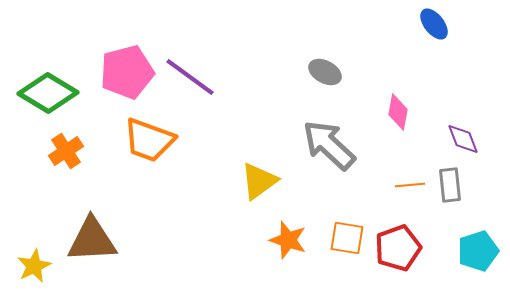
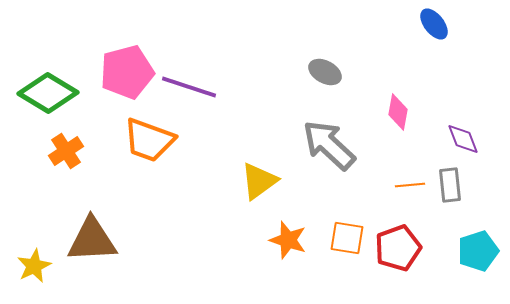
purple line: moved 1 px left, 10 px down; rotated 18 degrees counterclockwise
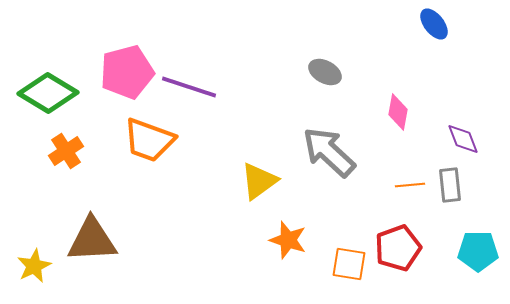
gray arrow: moved 7 px down
orange square: moved 2 px right, 26 px down
cyan pentagon: rotated 18 degrees clockwise
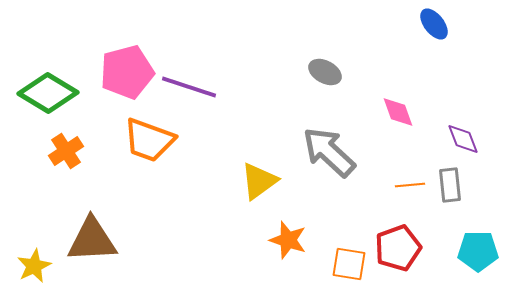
pink diamond: rotated 30 degrees counterclockwise
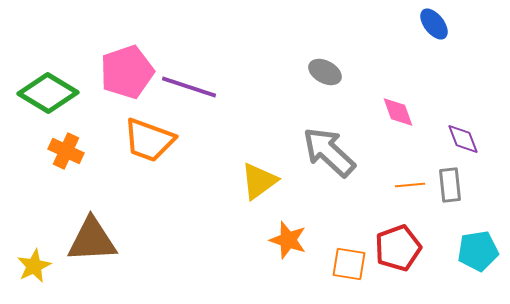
pink pentagon: rotated 4 degrees counterclockwise
orange cross: rotated 32 degrees counterclockwise
cyan pentagon: rotated 9 degrees counterclockwise
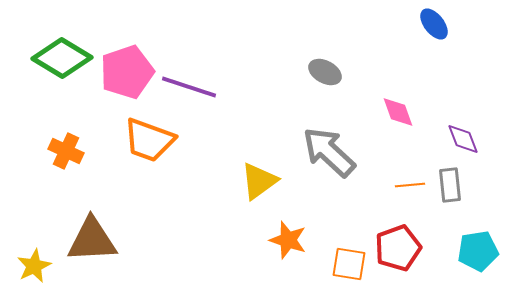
green diamond: moved 14 px right, 35 px up
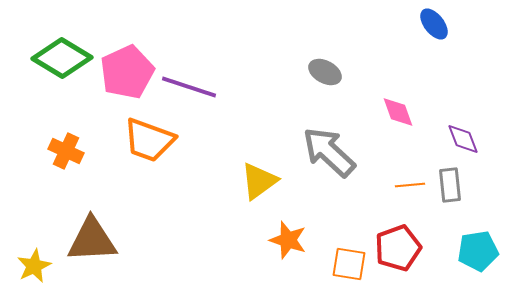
pink pentagon: rotated 6 degrees counterclockwise
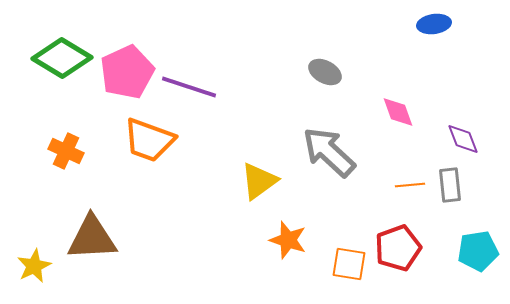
blue ellipse: rotated 60 degrees counterclockwise
brown triangle: moved 2 px up
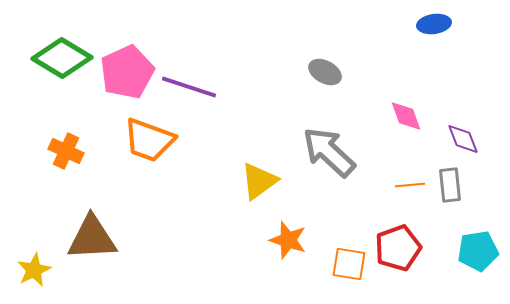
pink diamond: moved 8 px right, 4 px down
yellow star: moved 4 px down
